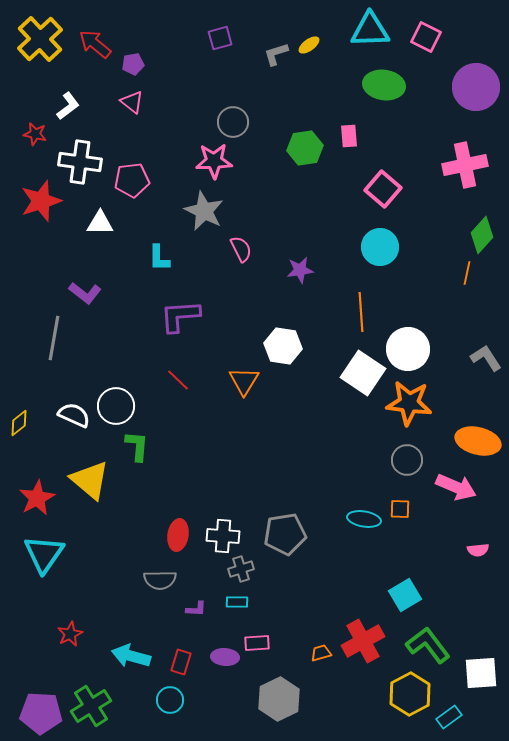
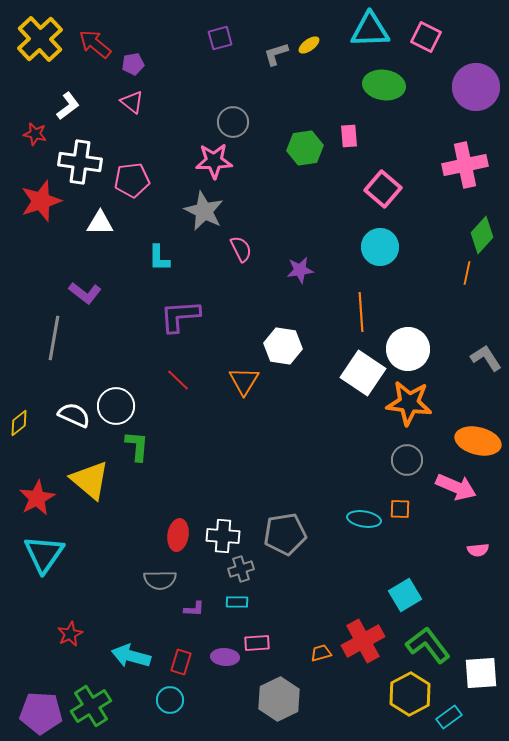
purple L-shape at (196, 609): moved 2 px left
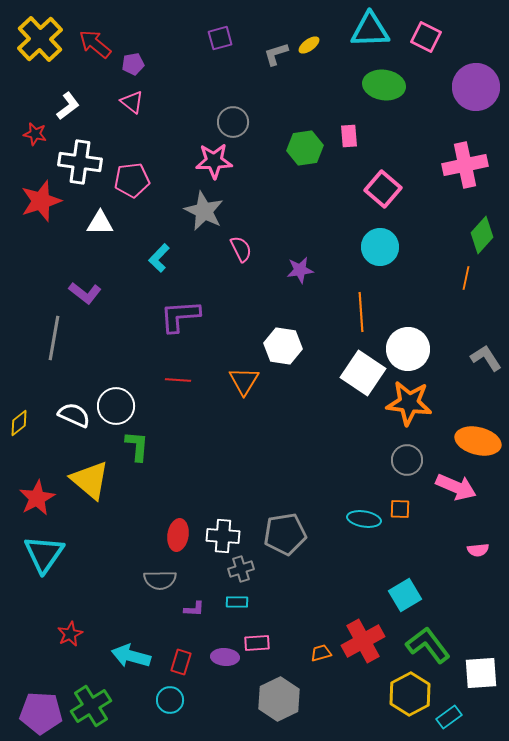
cyan L-shape at (159, 258): rotated 44 degrees clockwise
orange line at (467, 273): moved 1 px left, 5 px down
red line at (178, 380): rotated 40 degrees counterclockwise
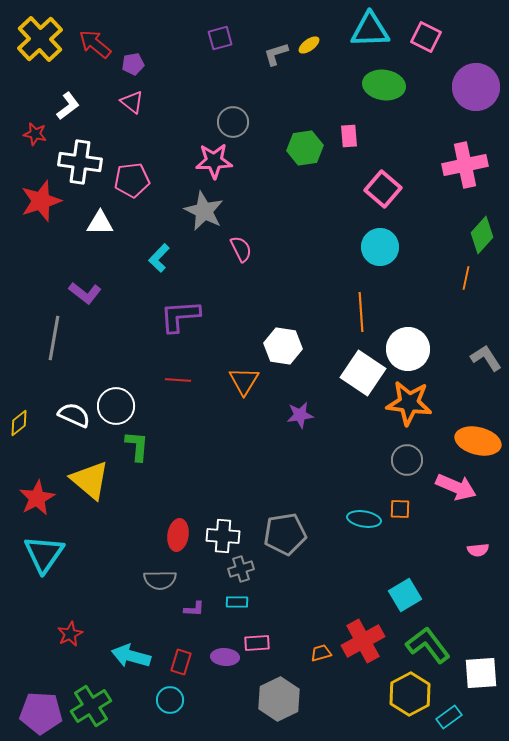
purple star at (300, 270): moved 145 px down
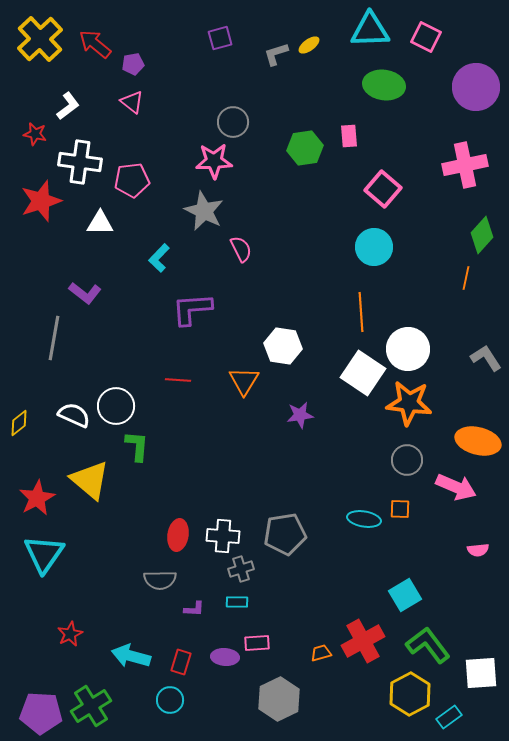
cyan circle at (380, 247): moved 6 px left
purple L-shape at (180, 316): moved 12 px right, 7 px up
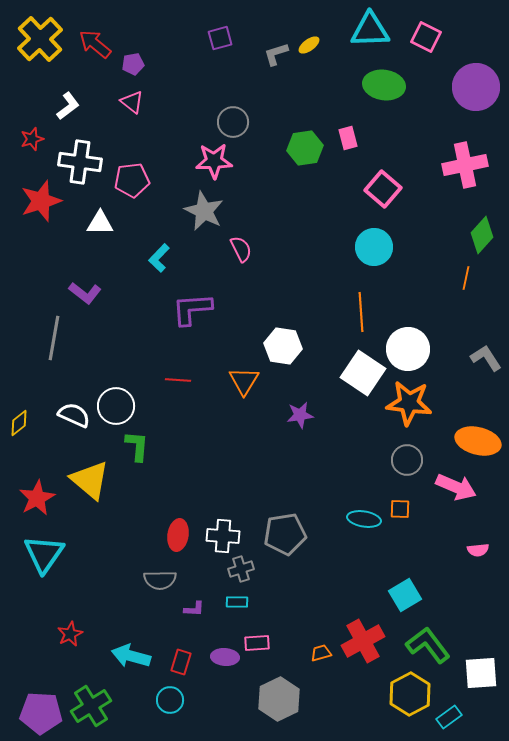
red star at (35, 134): moved 3 px left, 5 px down; rotated 30 degrees counterclockwise
pink rectangle at (349, 136): moved 1 px left, 2 px down; rotated 10 degrees counterclockwise
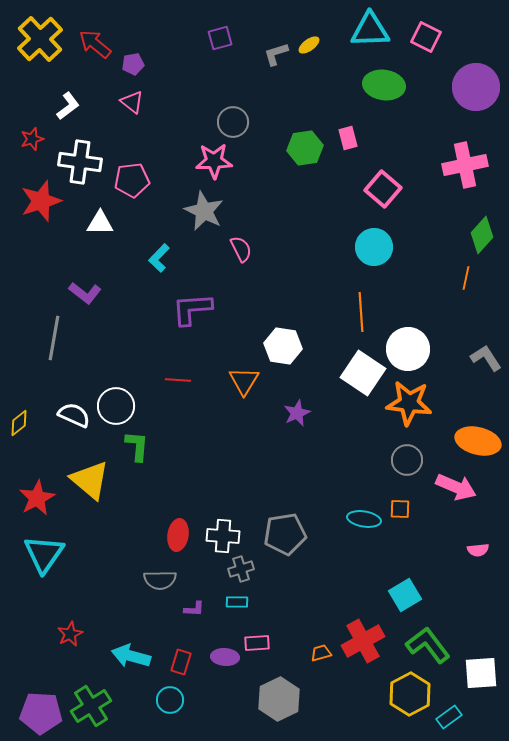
purple star at (300, 415): moved 3 px left, 2 px up; rotated 16 degrees counterclockwise
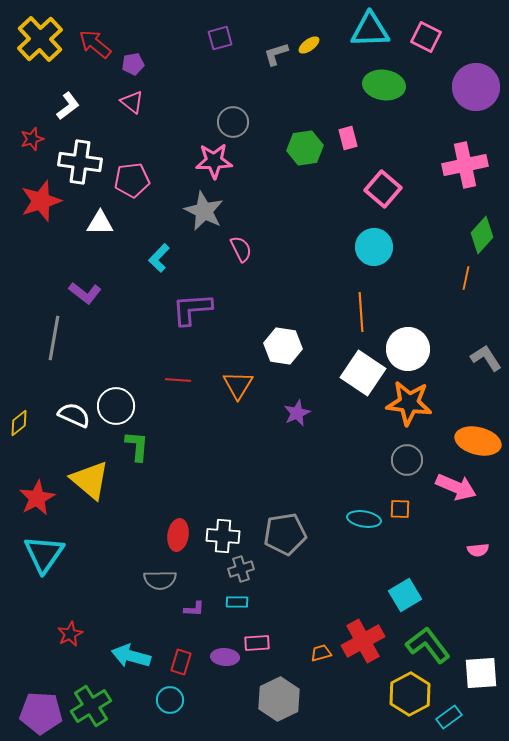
orange triangle at (244, 381): moved 6 px left, 4 px down
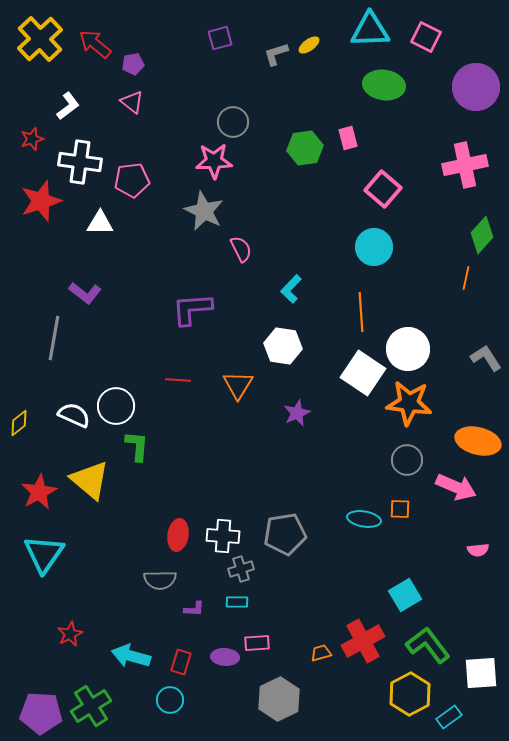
cyan L-shape at (159, 258): moved 132 px right, 31 px down
red star at (37, 498): moved 2 px right, 6 px up
